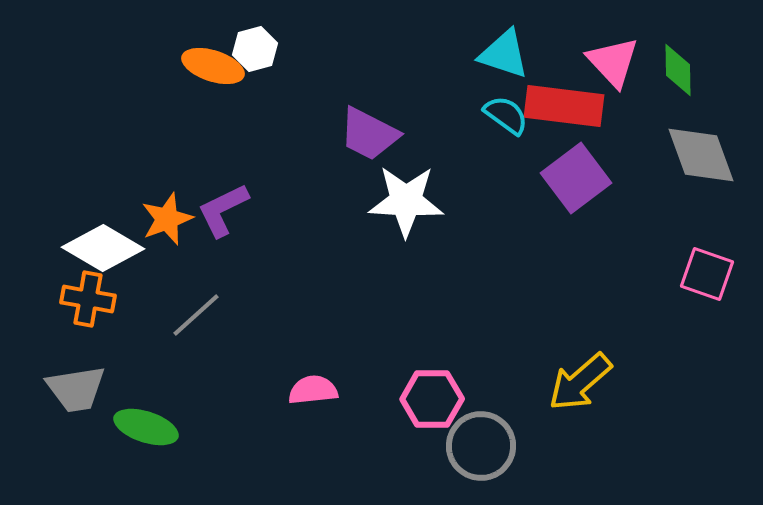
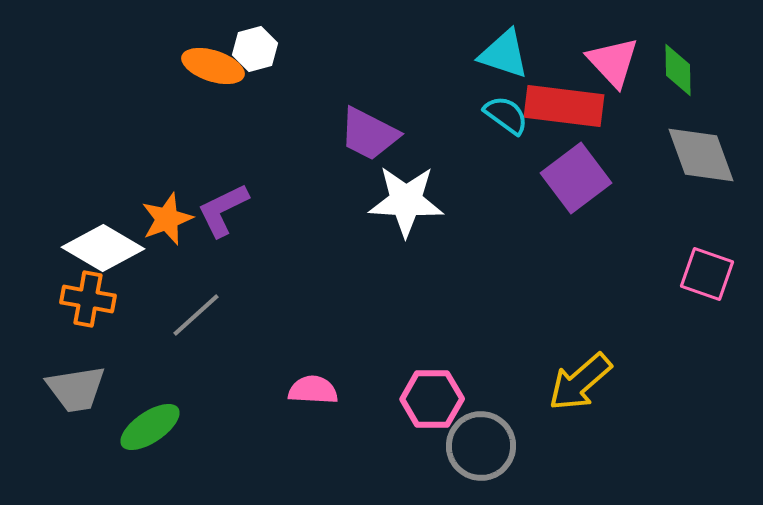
pink semicircle: rotated 9 degrees clockwise
green ellipse: moved 4 px right; rotated 52 degrees counterclockwise
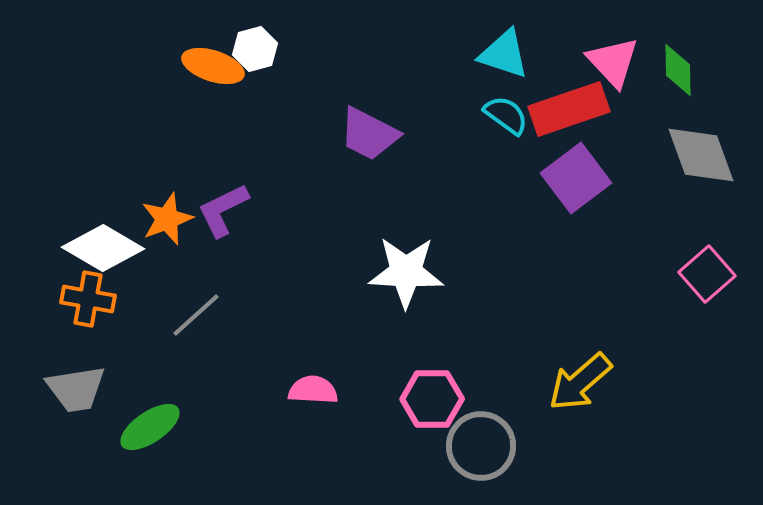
red rectangle: moved 5 px right, 3 px down; rotated 26 degrees counterclockwise
white star: moved 71 px down
pink square: rotated 30 degrees clockwise
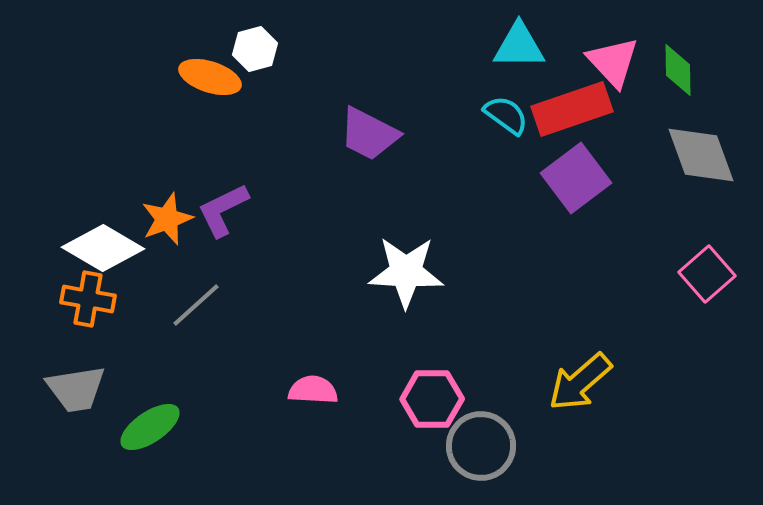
cyan triangle: moved 15 px right, 8 px up; rotated 18 degrees counterclockwise
orange ellipse: moved 3 px left, 11 px down
red rectangle: moved 3 px right
gray line: moved 10 px up
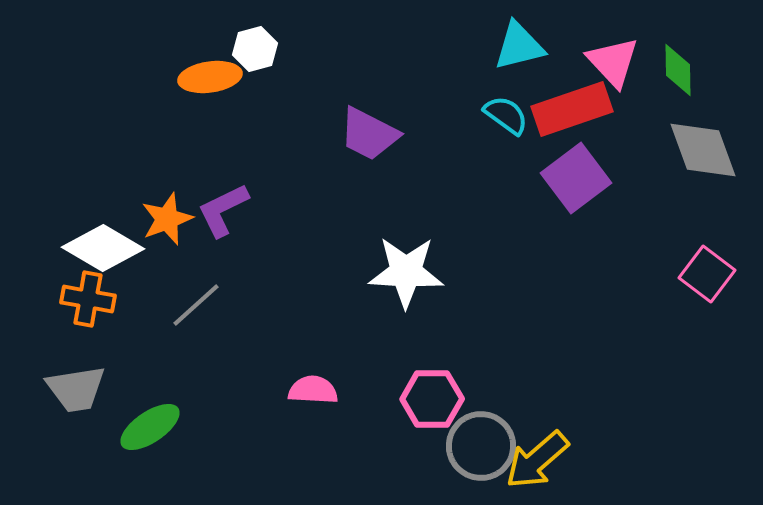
cyan triangle: rotated 14 degrees counterclockwise
orange ellipse: rotated 26 degrees counterclockwise
gray diamond: moved 2 px right, 5 px up
pink square: rotated 12 degrees counterclockwise
yellow arrow: moved 43 px left, 78 px down
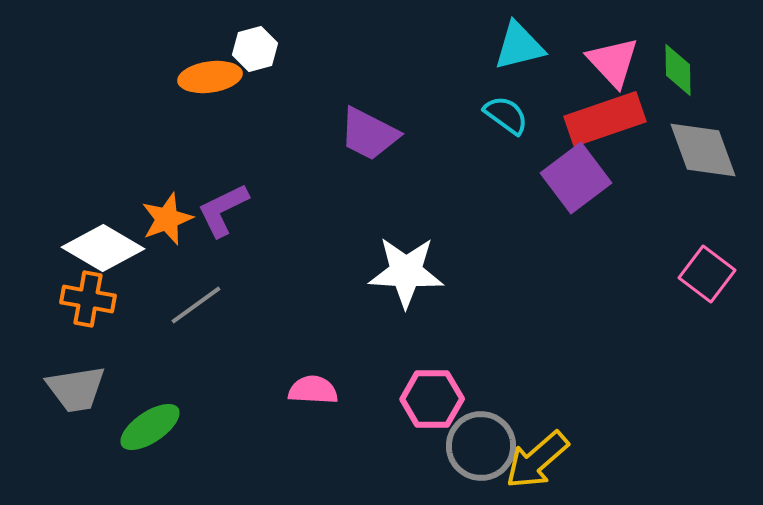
red rectangle: moved 33 px right, 10 px down
gray line: rotated 6 degrees clockwise
